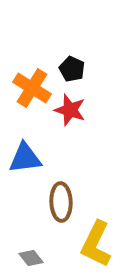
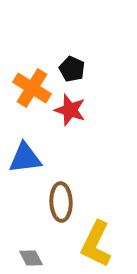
gray diamond: rotated 10 degrees clockwise
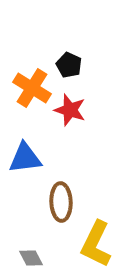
black pentagon: moved 3 px left, 4 px up
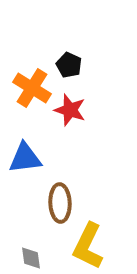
brown ellipse: moved 1 px left, 1 px down
yellow L-shape: moved 8 px left, 2 px down
gray diamond: rotated 20 degrees clockwise
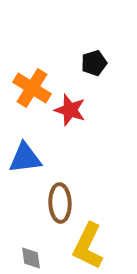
black pentagon: moved 25 px right, 2 px up; rotated 30 degrees clockwise
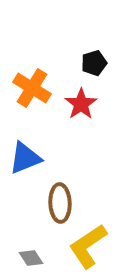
red star: moved 11 px right, 6 px up; rotated 20 degrees clockwise
blue triangle: rotated 15 degrees counterclockwise
yellow L-shape: rotated 30 degrees clockwise
gray diamond: rotated 25 degrees counterclockwise
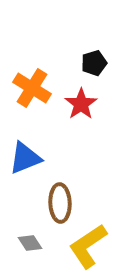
gray diamond: moved 1 px left, 15 px up
